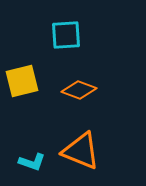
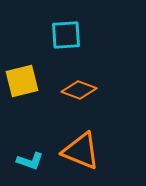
cyan L-shape: moved 2 px left, 1 px up
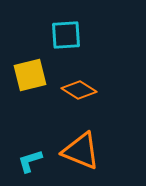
yellow square: moved 8 px right, 6 px up
orange diamond: rotated 12 degrees clockwise
cyan L-shape: rotated 144 degrees clockwise
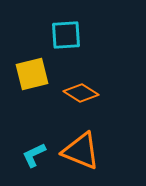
yellow square: moved 2 px right, 1 px up
orange diamond: moved 2 px right, 3 px down
cyan L-shape: moved 4 px right, 6 px up; rotated 8 degrees counterclockwise
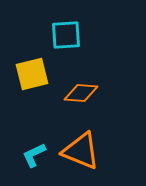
orange diamond: rotated 28 degrees counterclockwise
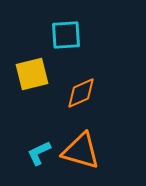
orange diamond: rotated 28 degrees counterclockwise
orange triangle: rotated 6 degrees counterclockwise
cyan L-shape: moved 5 px right, 2 px up
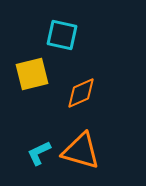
cyan square: moved 4 px left; rotated 16 degrees clockwise
